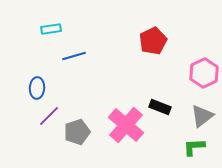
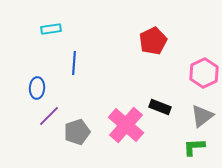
blue line: moved 7 px down; rotated 70 degrees counterclockwise
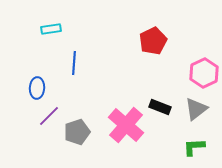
gray triangle: moved 6 px left, 7 px up
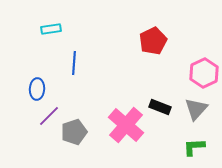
blue ellipse: moved 1 px down
gray triangle: rotated 10 degrees counterclockwise
gray pentagon: moved 3 px left
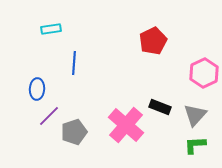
gray triangle: moved 1 px left, 6 px down
green L-shape: moved 1 px right, 2 px up
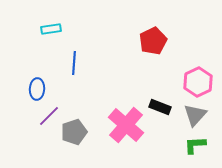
pink hexagon: moved 6 px left, 9 px down
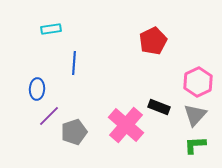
black rectangle: moved 1 px left
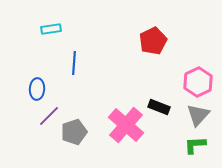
gray triangle: moved 3 px right
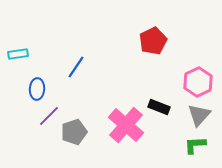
cyan rectangle: moved 33 px left, 25 px down
blue line: moved 2 px right, 4 px down; rotated 30 degrees clockwise
gray triangle: moved 1 px right
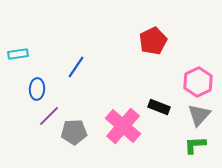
pink cross: moved 3 px left, 1 px down
gray pentagon: rotated 15 degrees clockwise
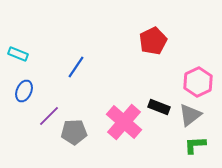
cyan rectangle: rotated 30 degrees clockwise
blue ellipse: moved 13 px left, 2 px down; rotated 20 degrees clockwise
gray triangle: moved 9 px left; rotated 10 degrees clockwise
pink cross: moved 1 px right, 4 px up
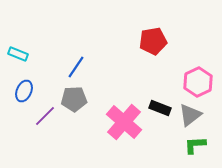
red pentagon: rotated 16 degrees clockwise
black rectangle: moved 1 px right, 1 px down
purple line: moved 4 px left
gray pentagon: moved 33 px up
